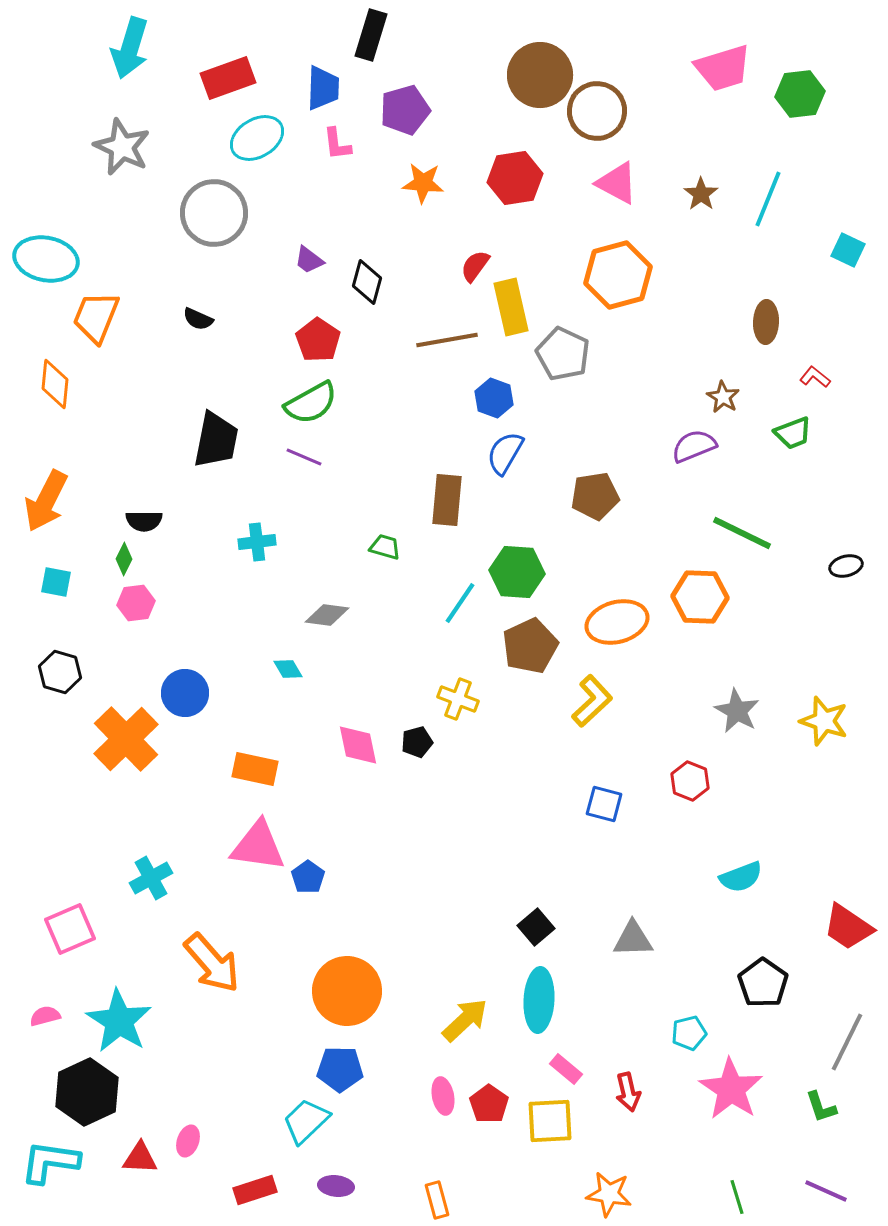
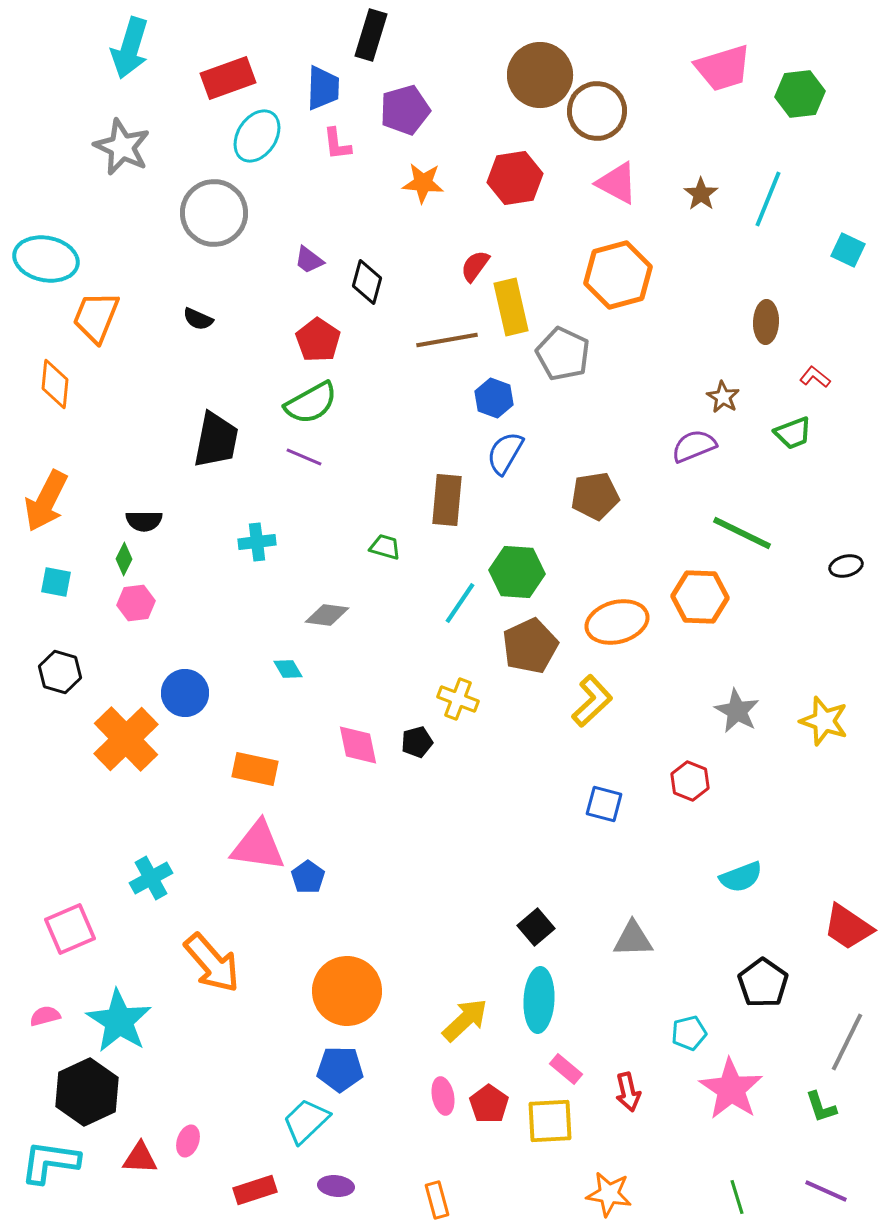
cyan ellipse at (257, 138): moved 2 px up; rotated 26 degrees counterclockwise
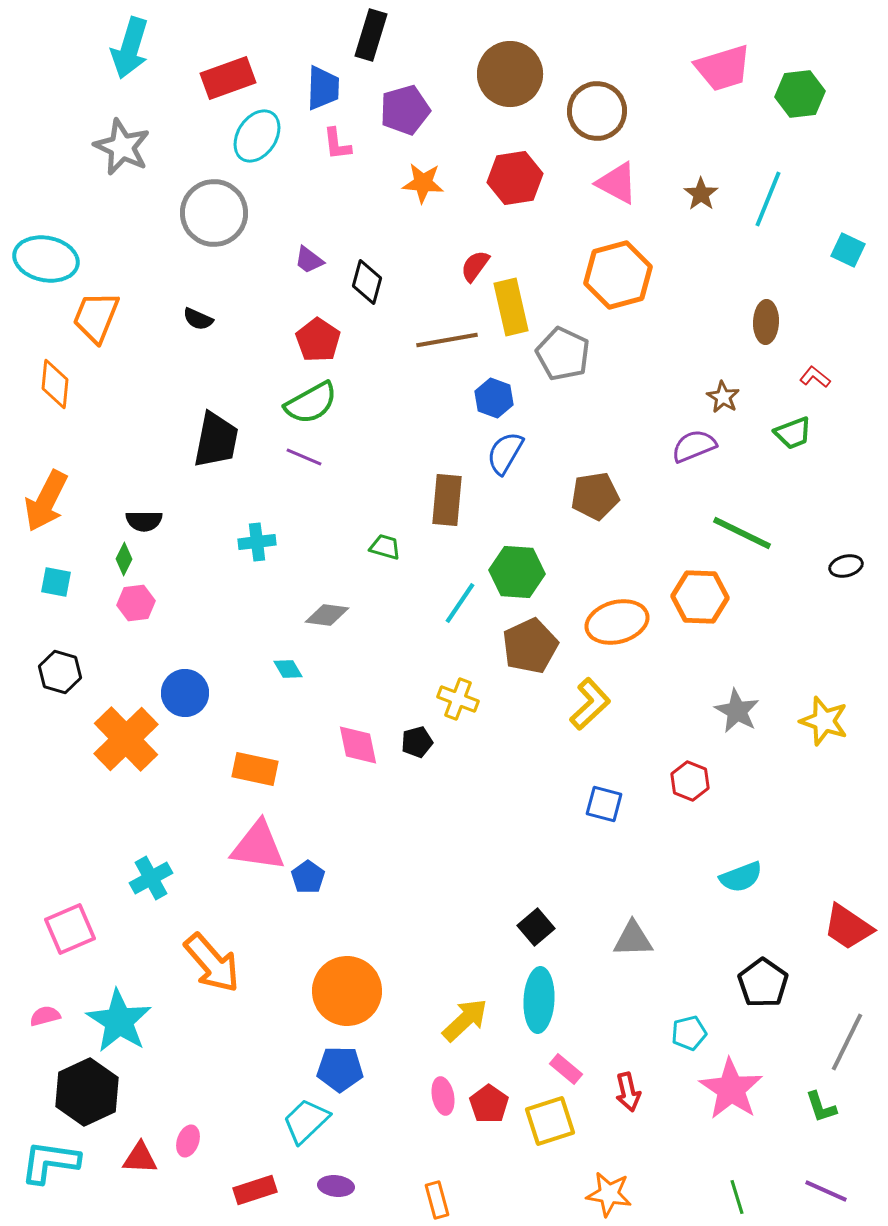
brown circle at (540, 75): moved 30 px left, 1 px up
yellow L-shape at (592, 701): moved 2 px left, 3 px down
yellow square at (550, 1121): rotated 15 degrees counterclockwise
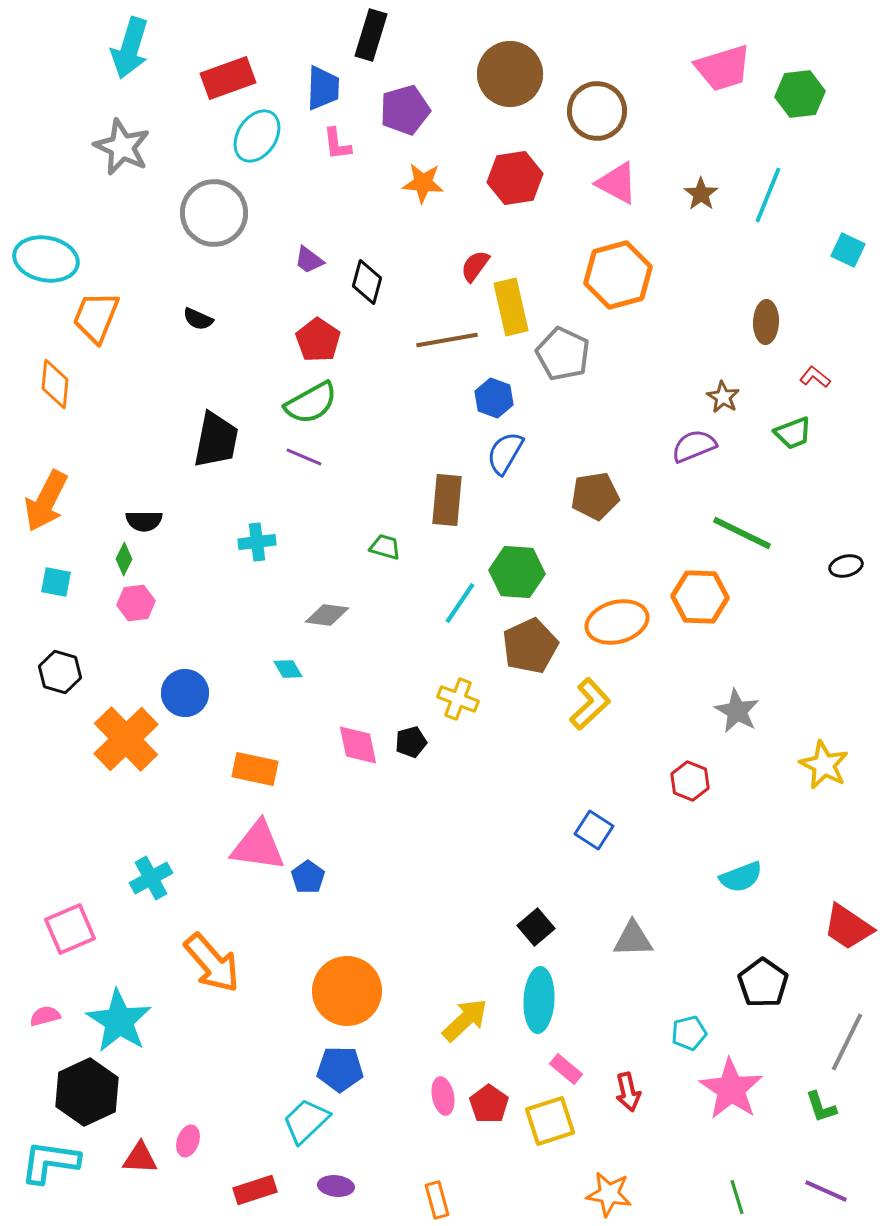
cyan line at (768, 199): moved 4 px up
yellow star at (824, 721): moved 44 px down; rotated 9 degrees clockwise
black pentagon at (417, 742): moved 6 px left
blue square at (604, 804): moved 10 px left, 26 px down; rotated 18 degrees clockwise
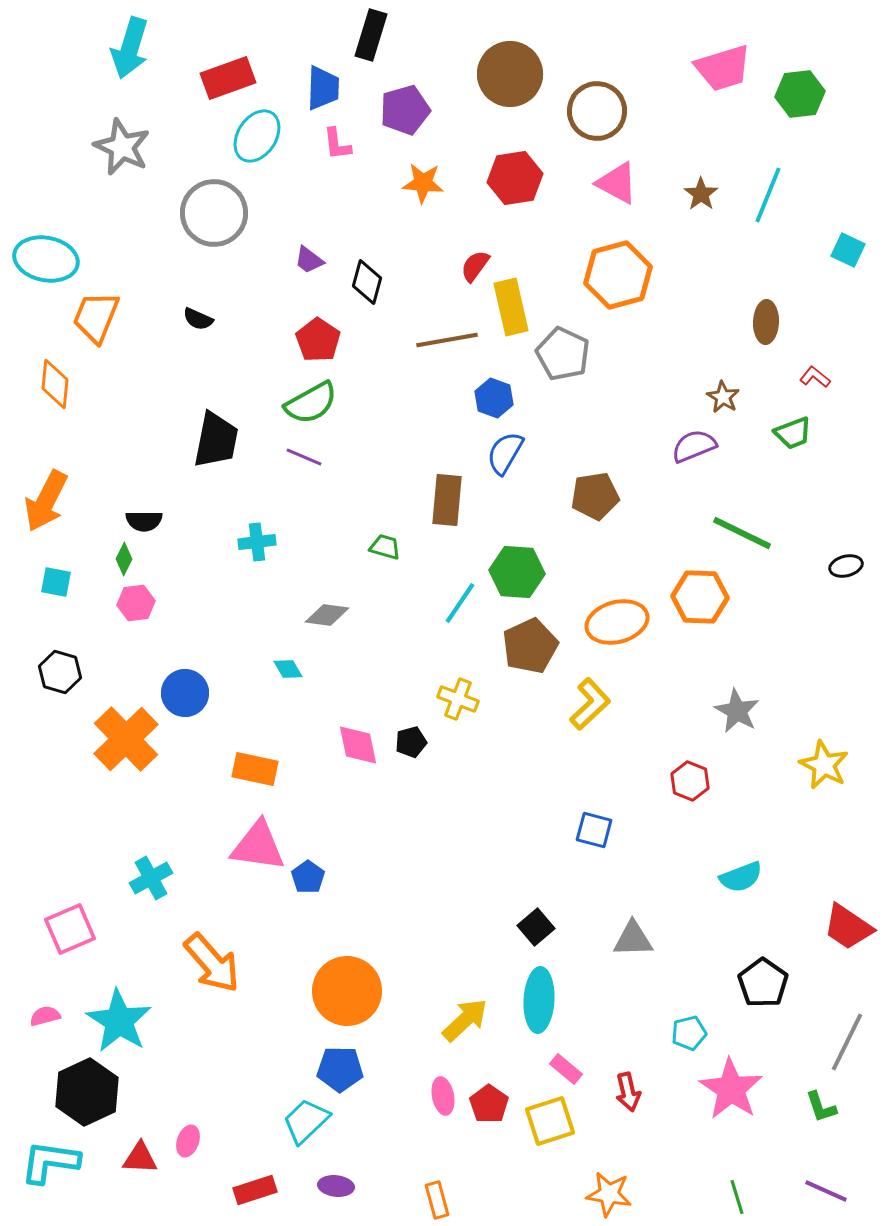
blue square at (594, 830): rotated 18 degrees counterclockwise
